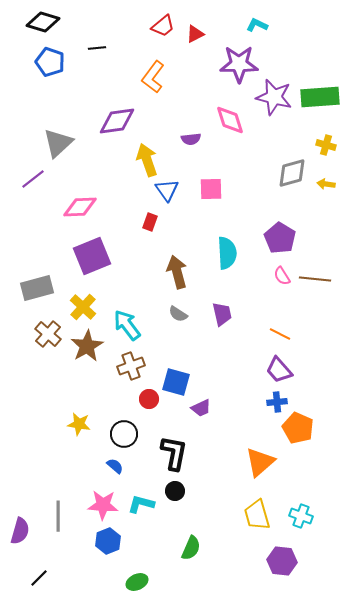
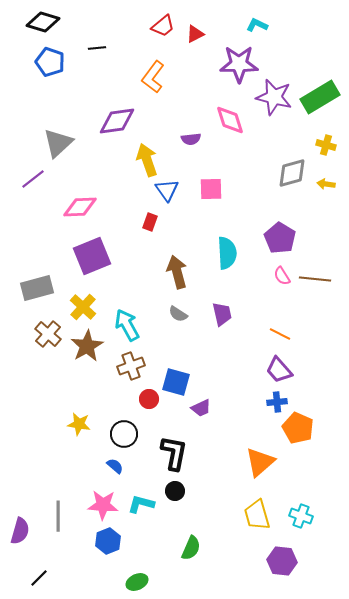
green rectangle at (320, 97): rotated 27 degrees counterclockwise
cyan arrow at (127, 325): rotated 8 degrees clockwise
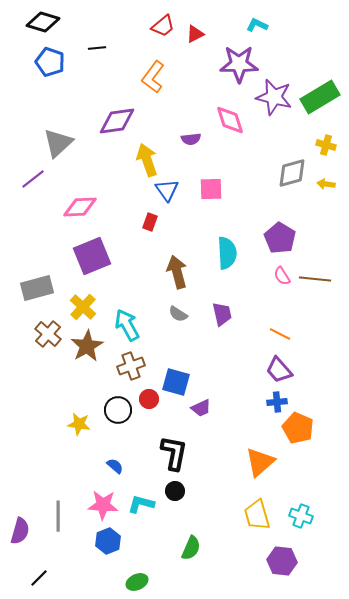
black circle at (124, 434): moved 6 px left, 24 px up
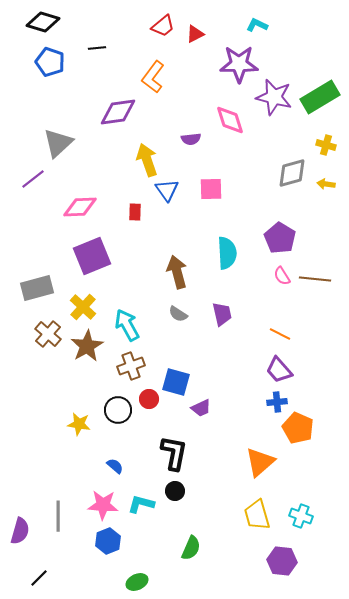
purple diamond at (117, 121): moved 1 px right, 9 px up
red rectangle at (150, 222): moved 15 px left, 10 px up; rotated 18 degrees counterclockwise
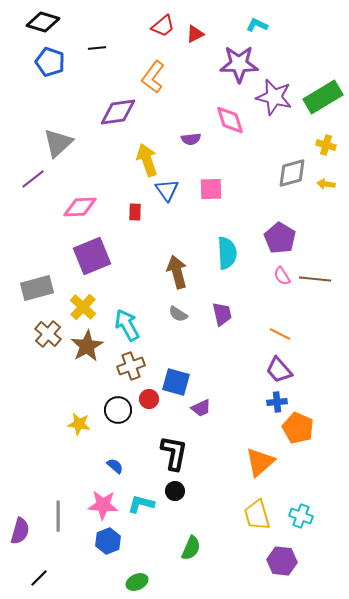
green rectangle at (320, 97): moved 3 px right
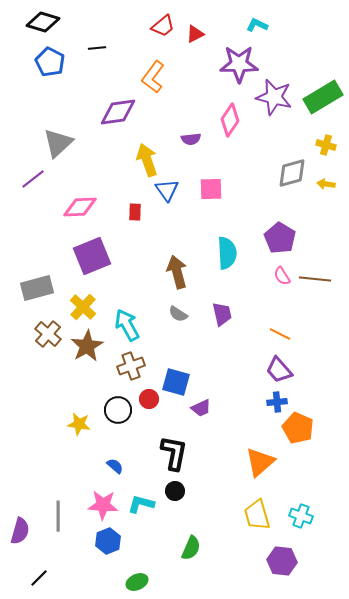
blue pentagon at (50, 62): rotated 8 degrees clockwise
pink diamond at (230, 120): rotated 52 degrees clockwise
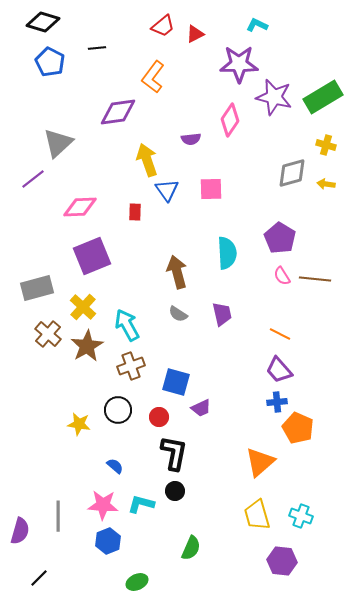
red circle at (149, 399): moved 10 px right, 18 px down
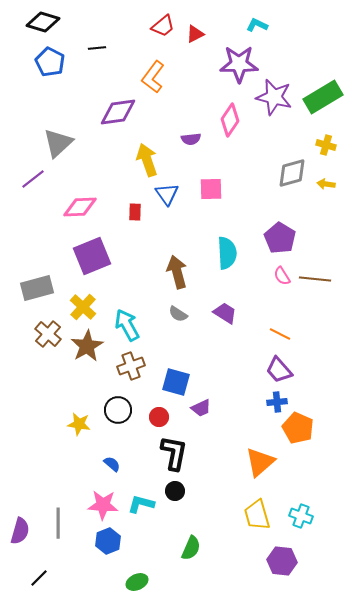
blue triangle at (167, 190): moved 4 px down
purple trapezoid at (222, 314): moved 3 px right, 1 px up; rotated 45 degrees counterclockwise
blue semicircle at (115, 466): moved 3 px left, 2 px up
gray line at (58, 516): moved 7 px down
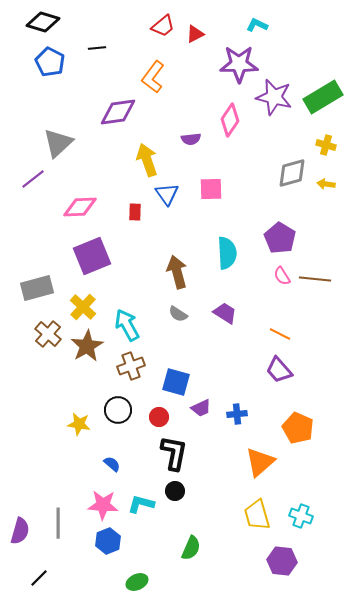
blue cross at (277, 402): moved 40 px left, 12 px down
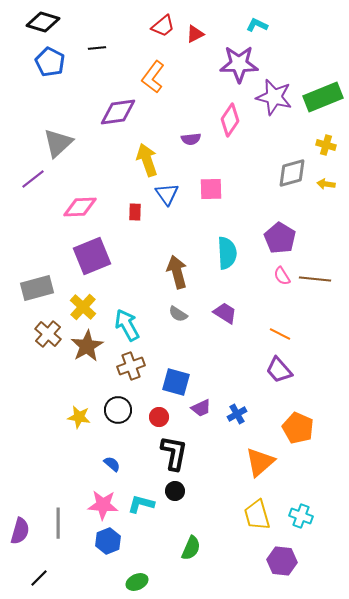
green rectangle at (323, 97): rotated 9 degrees clockwise
blue cross at (237, 414): rotated 24 degrees counterclockwise
yellow star at (79, 424): moved 7 px up
